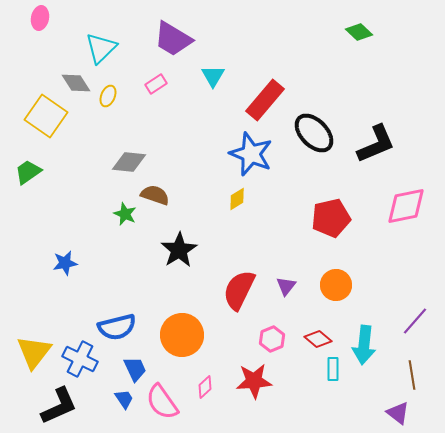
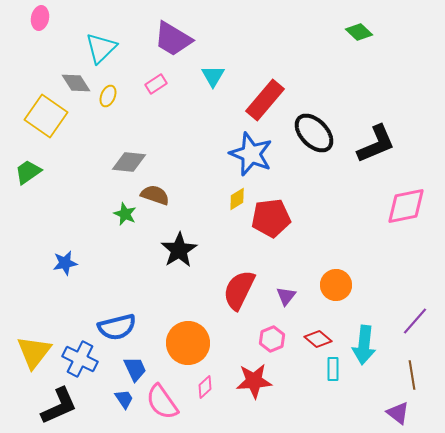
red pentagon at (331, 218): moved 60 px left; rotated 6 degrees clockwise
purple triangle at (286, 286): moved 10 px down
orange circle at (182, 335): moved 6 px right, 8 px down
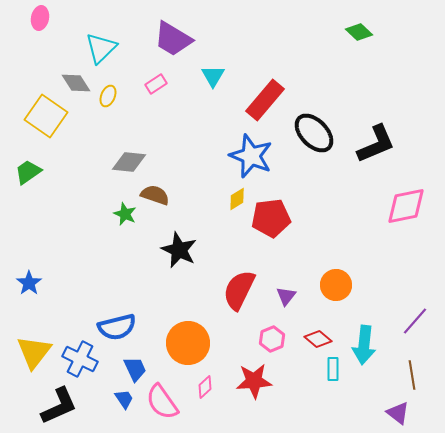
blue star at (251, 154): moved 2 px down
black star at (179, 250): rotated 15 degrees counterclockwise
blue star at (65, 263): moved 36 px left, 20 px down; rotated 25 degrees counterclockwise
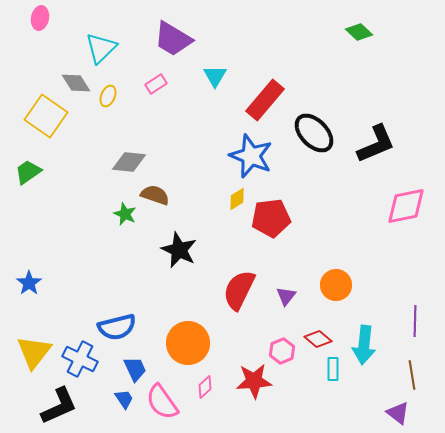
cyan triangle at (213, 76): moved 2 px right
purple line at (415, 321): rotated 40 degrees counterclockwise
pink hexagon at (272, 339): moved 10 px right, 12 px down
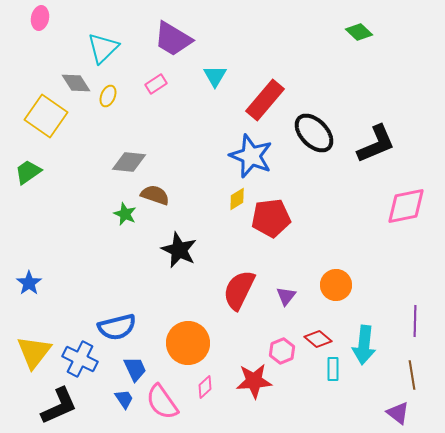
cyan triangle at (101, 48): moved 2 px right
